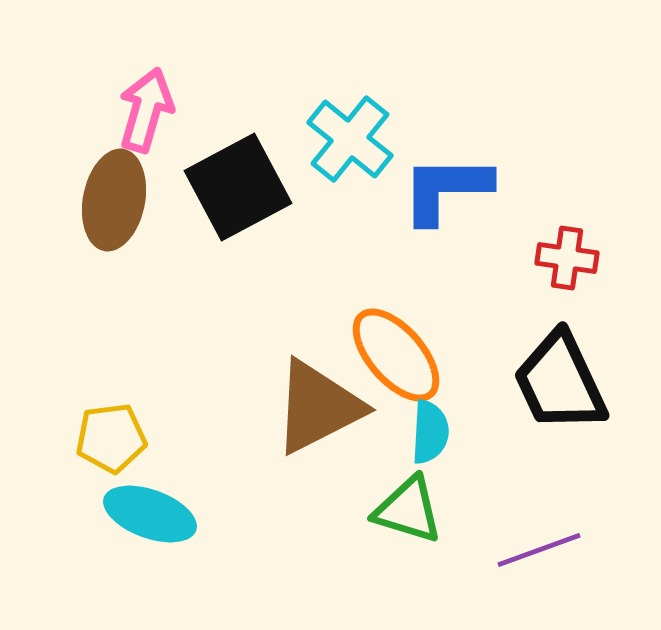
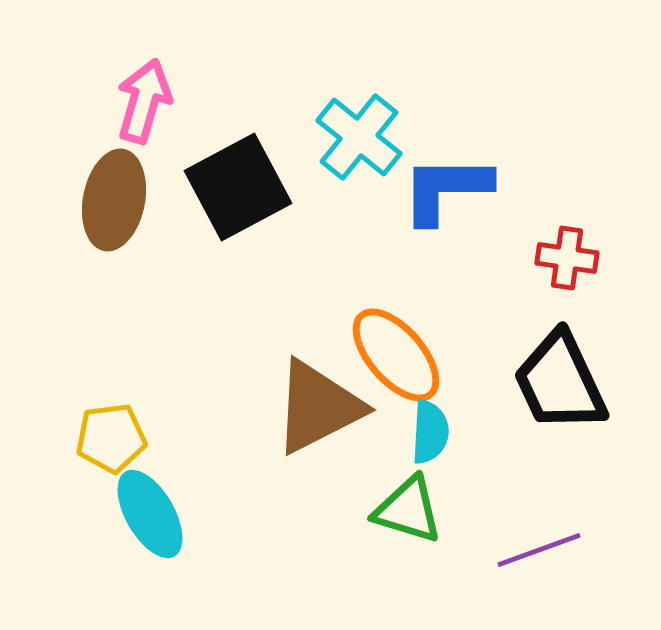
pink arrow: moved 2 px left, 9 px up
cyan cross: moved 9 px right, 2 px up
cyan ellipse: rotated 40 degrees clockwise
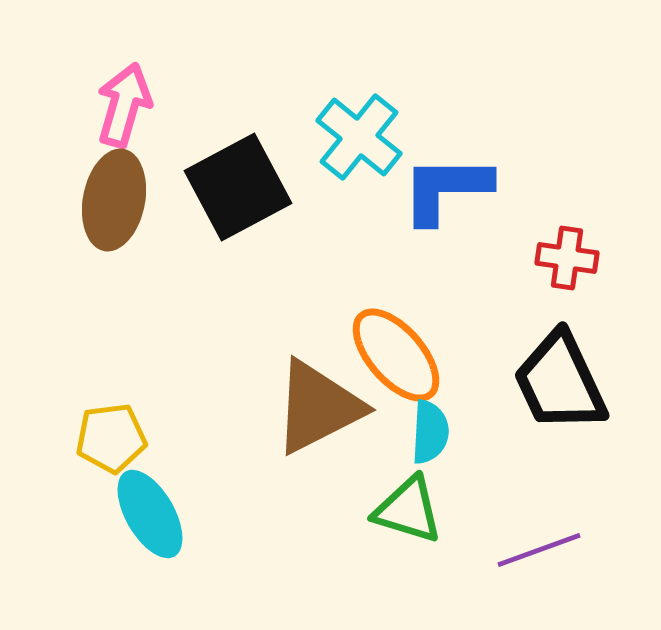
pink arrow: moved 20 px left, 4 px down
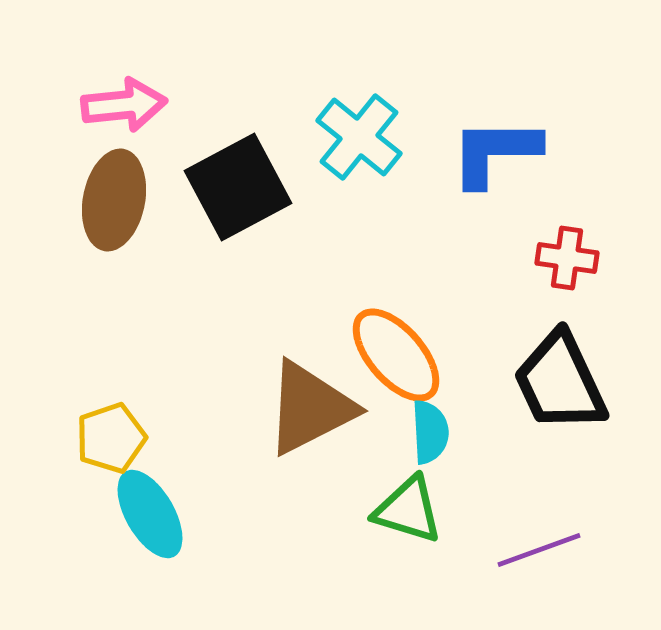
pink arrow: rotated 68 degrees clockwise
blue L-shape: moved 49 px right, 37 px up
brown triangle: moved 8 px left, 1 px down
cyan semicircle: rotated 6 degrees counterclockwise
yellow pentagon: rotated 12 degrees counterclockwise
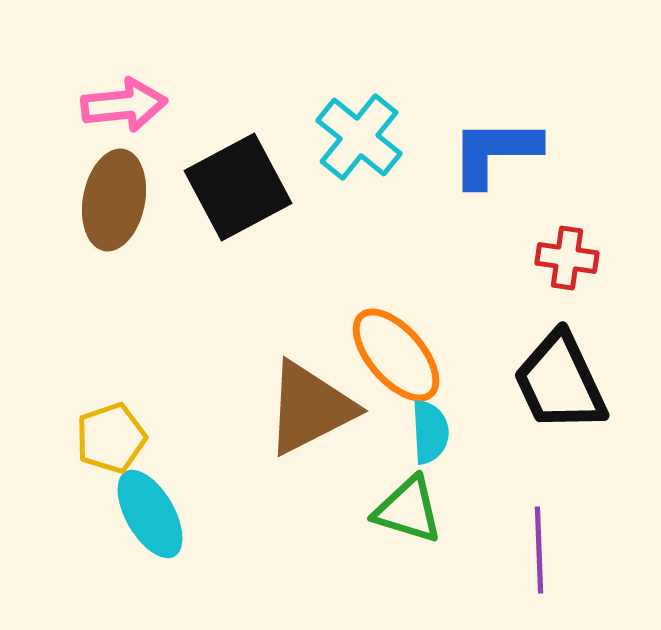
purple line: rotated 72 degrees counterclockwise
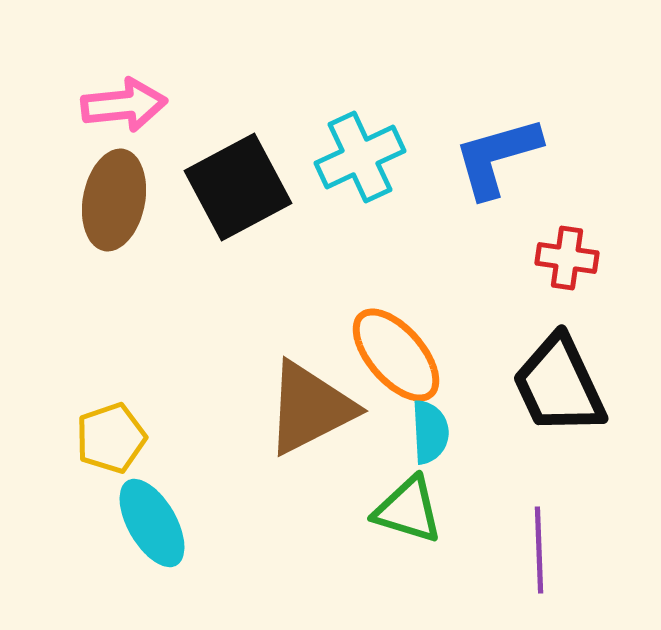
cyan cross: moved 1 px right, 20 px down; rotated 26 degrees clockwise
blue L-shape: moved 2 px right, 5 px down; rotated 16 degrees counterclockwise
black trapezoid: moved 1 px left, 3 px down
cyan ellipse: moved 2 px right, 9 px down
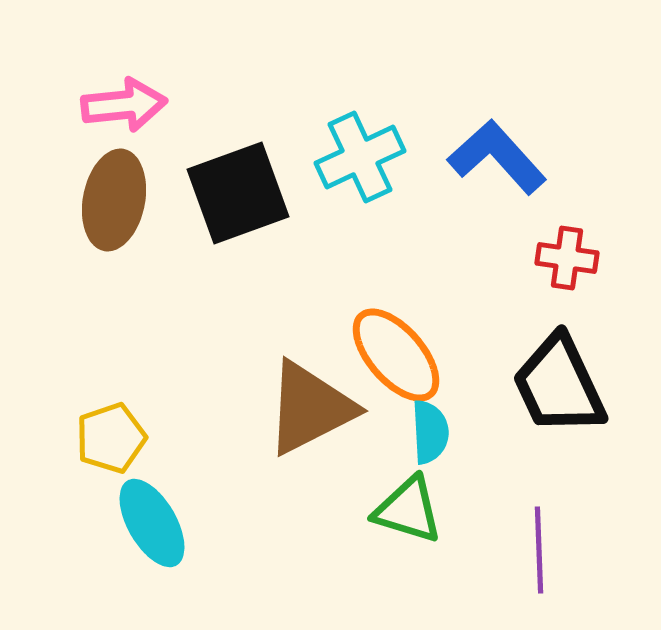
blue L-shape: rotated 64 degrees clockwise
black square: moved 6 px down; rotated 8 degrees clockwise
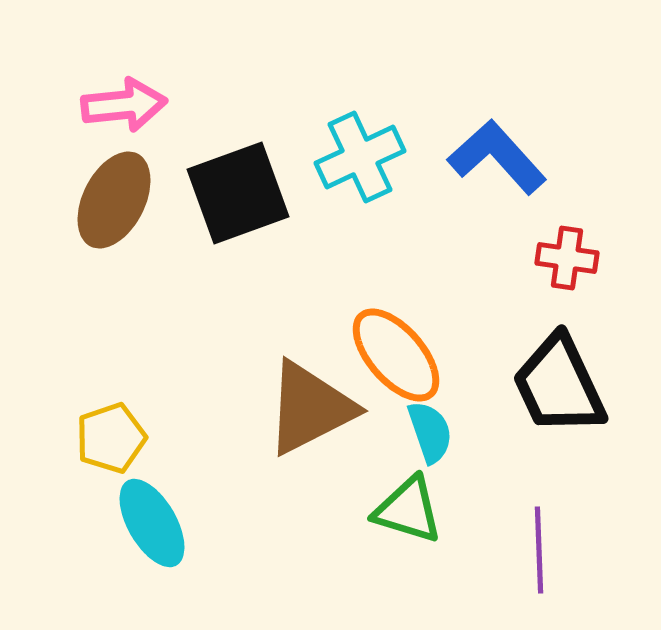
brown ellipse: rotated 16 degrees clockwise
cyan semicircle: rotated 16 degrees counterclockwise
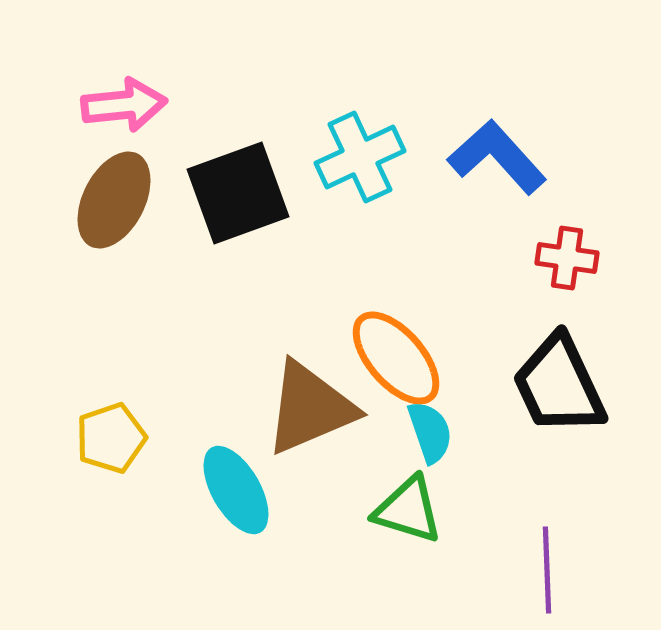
orange ellipse: moved 3 px down
brown triangle: rotated 4 degrees clockwise
cyan ellipse: moved 84 px right, 33 px up
purple line: moved 8 px right, 20 px down
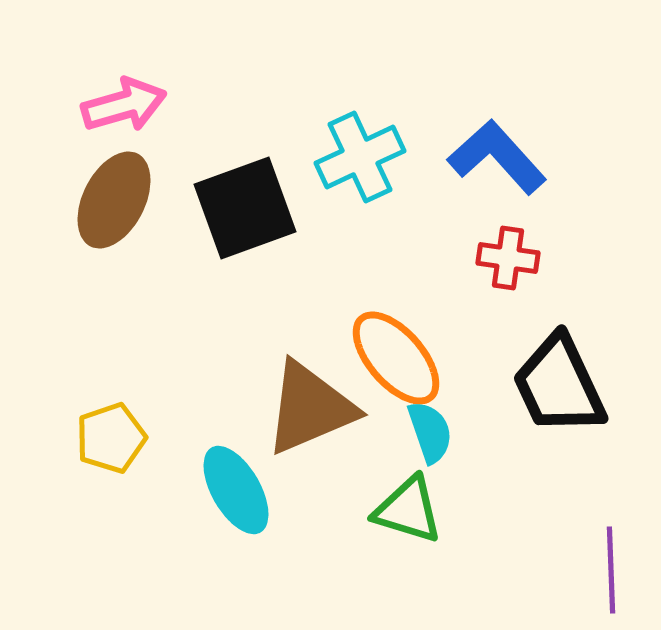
pink arrow: rotated 10 degrees counterclockwise
black square: moved 7 px right, 15 px down
red cross: moved 59 px left
purple line: moved 64 px right
